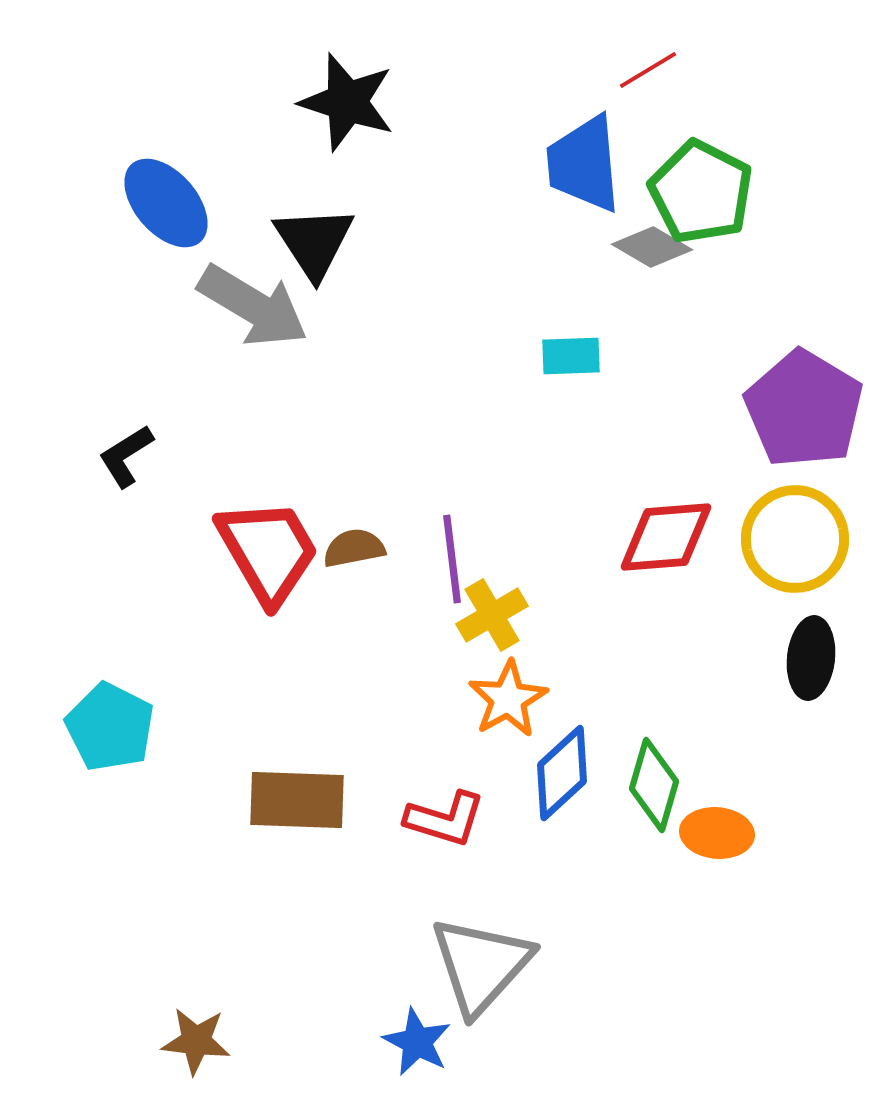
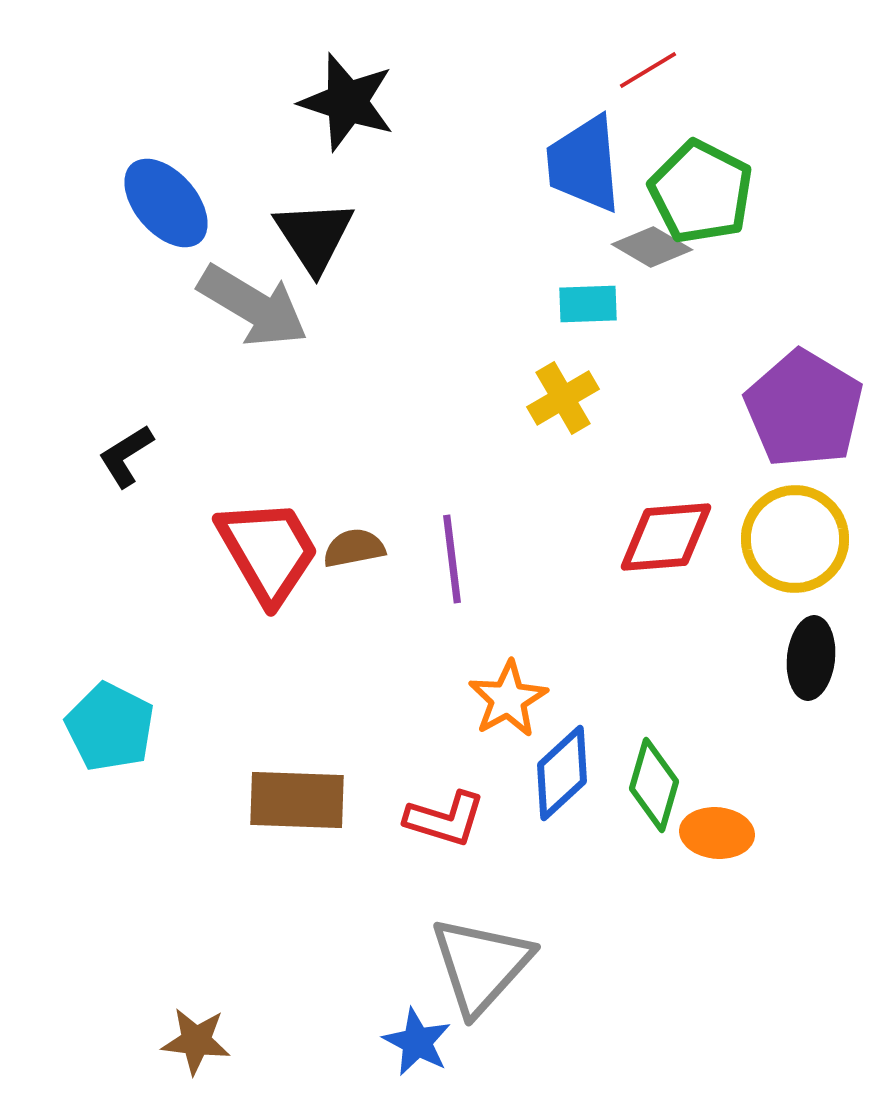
black triangle: moved 6 px up
cyan rectangle: moved 17 px right, 52 px up
yellow cross: moved 71 px right, 217 px up
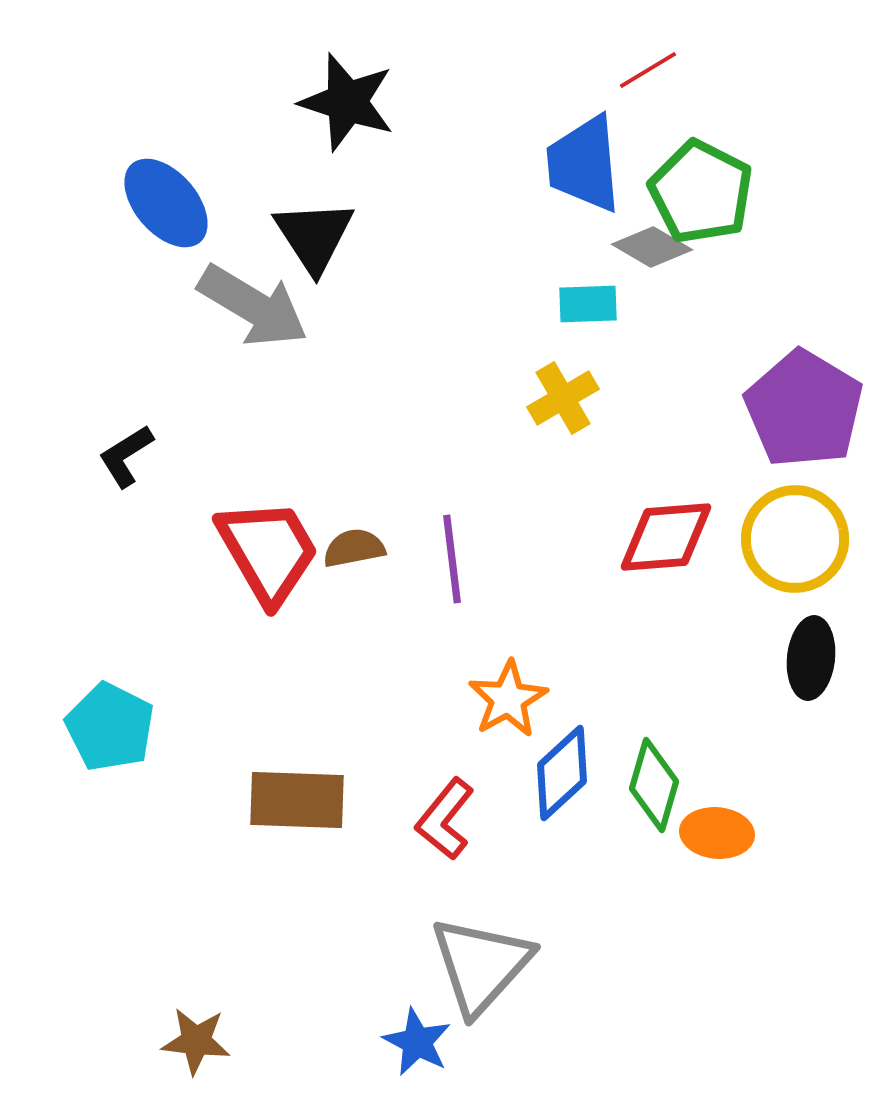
red L-shape: rotated 112 degrees clockwise
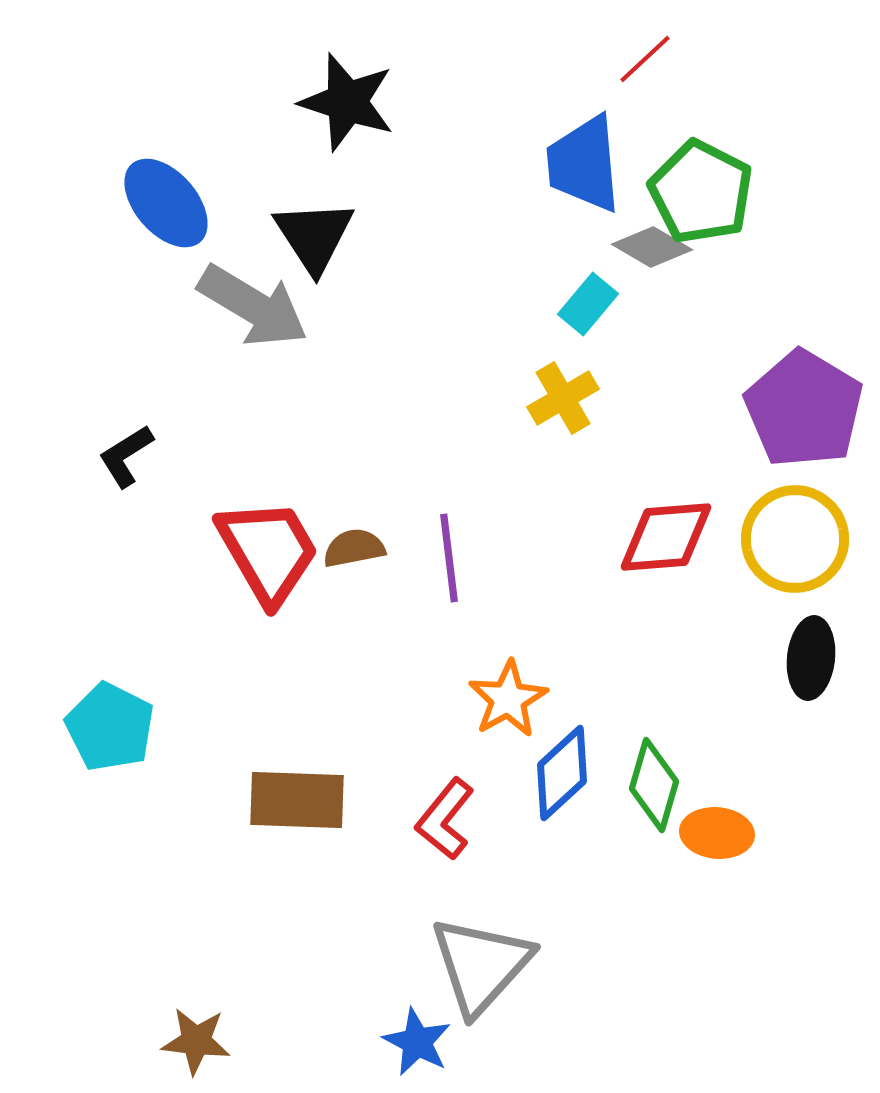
red line: moved 3 px left, 11 px up; rotated 12 degrees counterclockwise
cyan rectangle: rotated 48 degrees counterclockwise
purple line: moved 3 px left, 1 px up
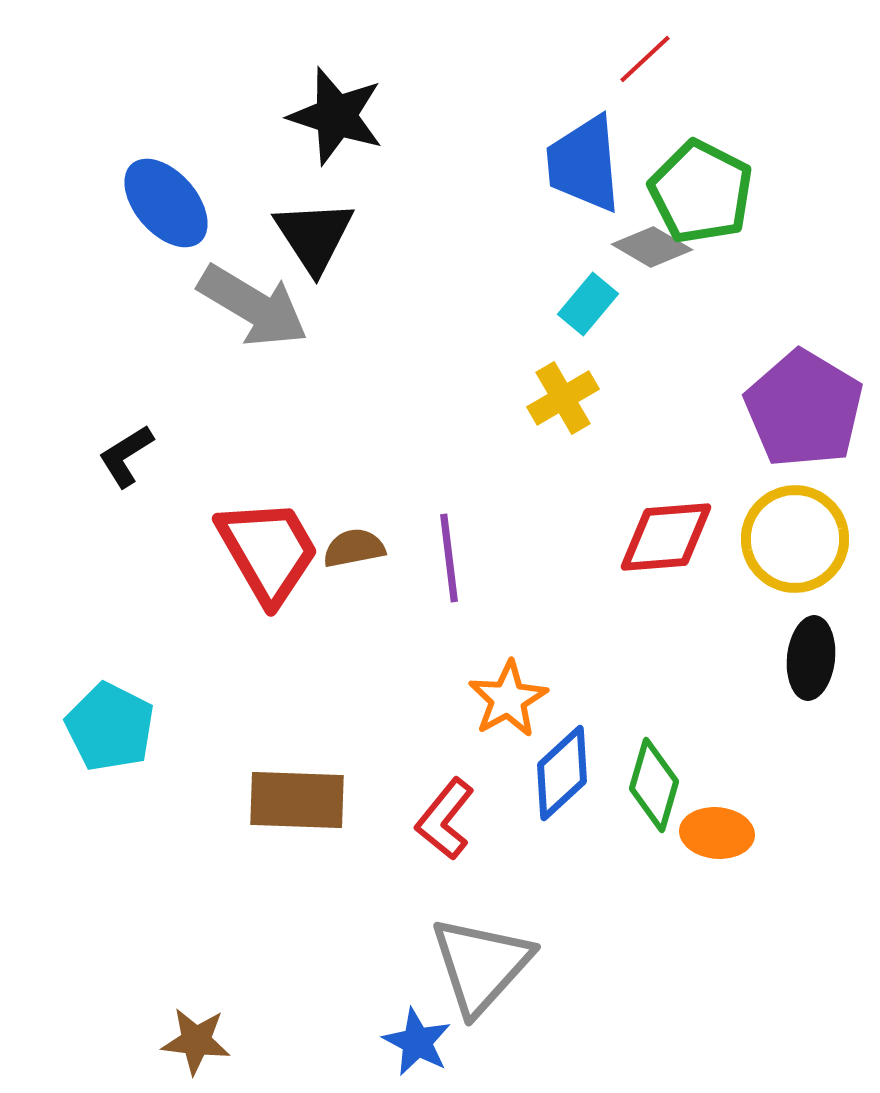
black star: moved 11 px left, 14 px down
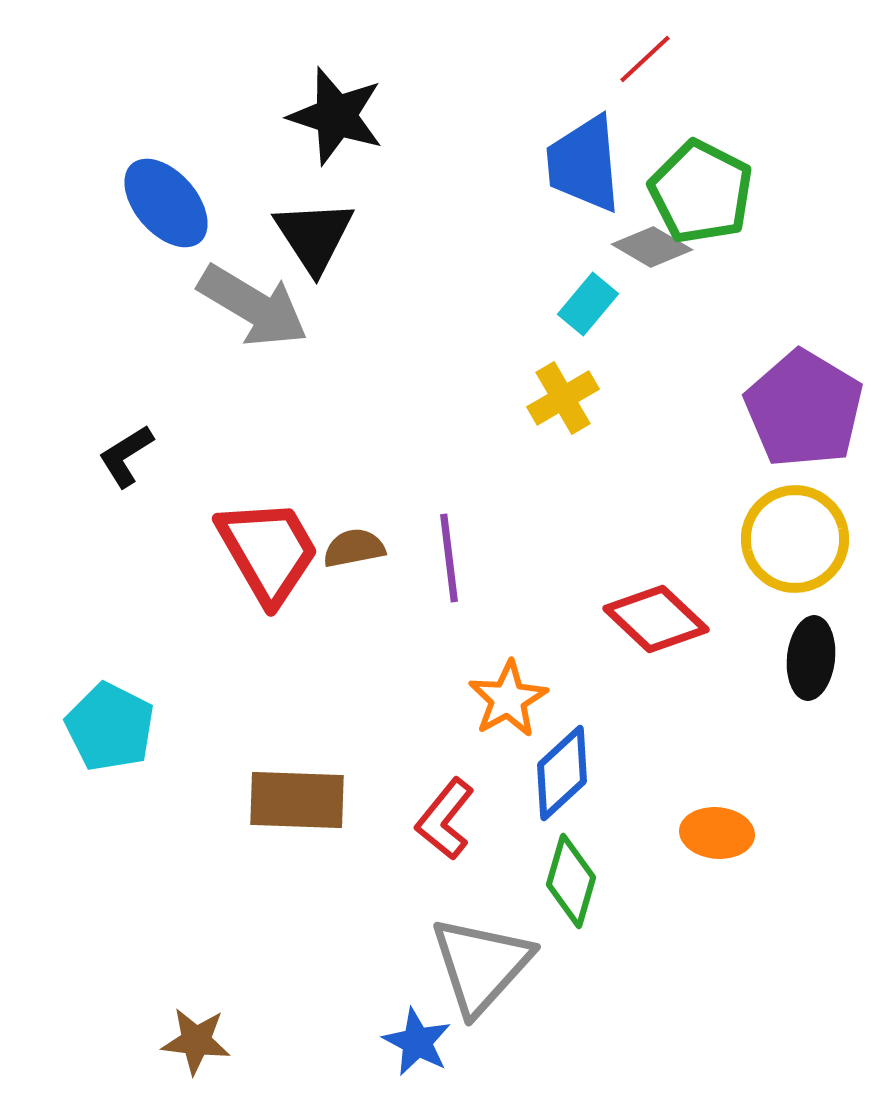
red diamond: moved 10 px left, 82 px down; rotated 48 degrees clockwise
green diamond: moved 83 px left, 96 px down
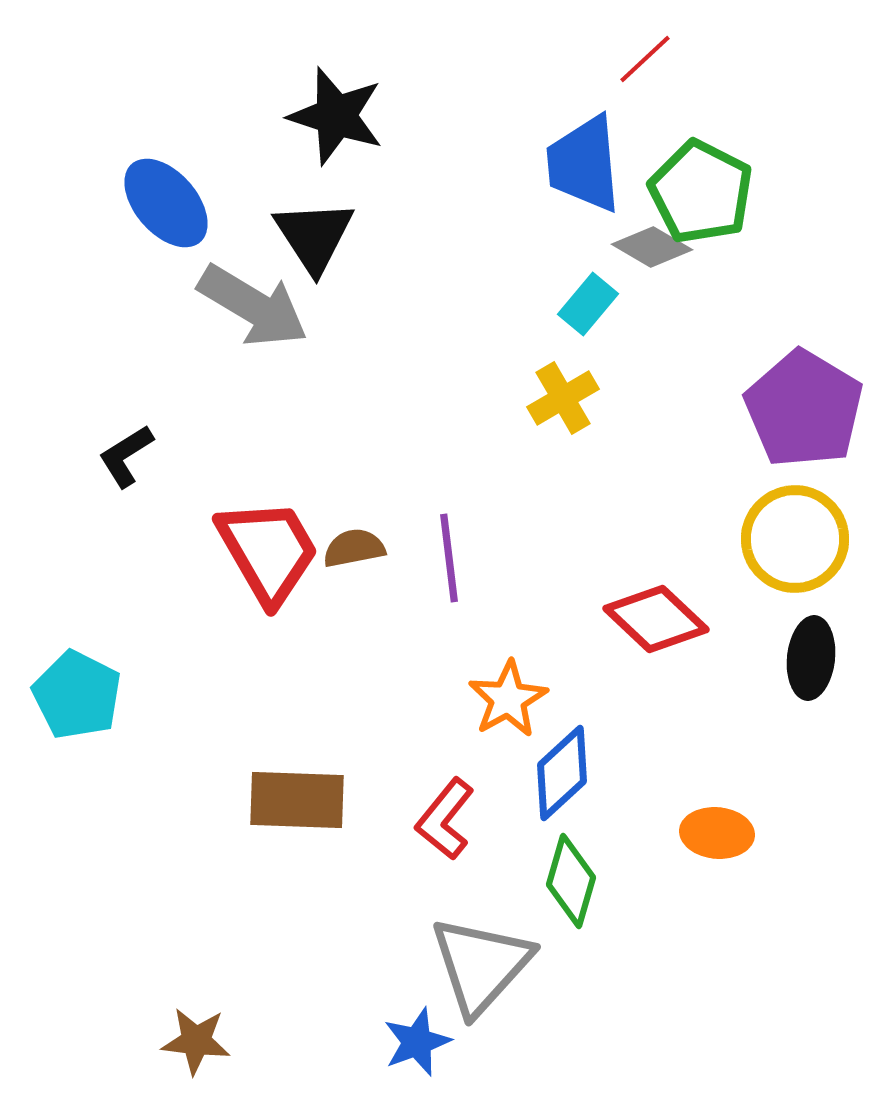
cyan pentagon: moved 33 px left, 32 px up
blue star: rotated 24 degrees clockwise
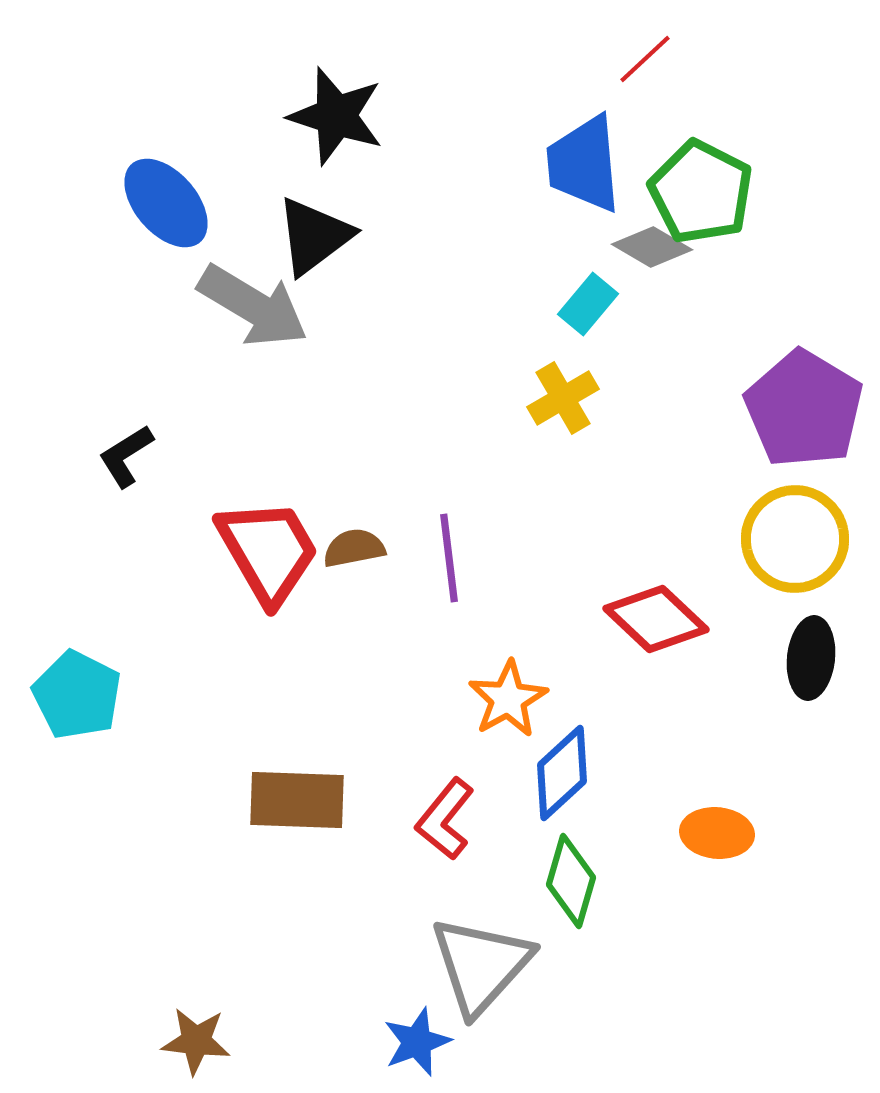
black triangle: rotated 26 degrees clockwise
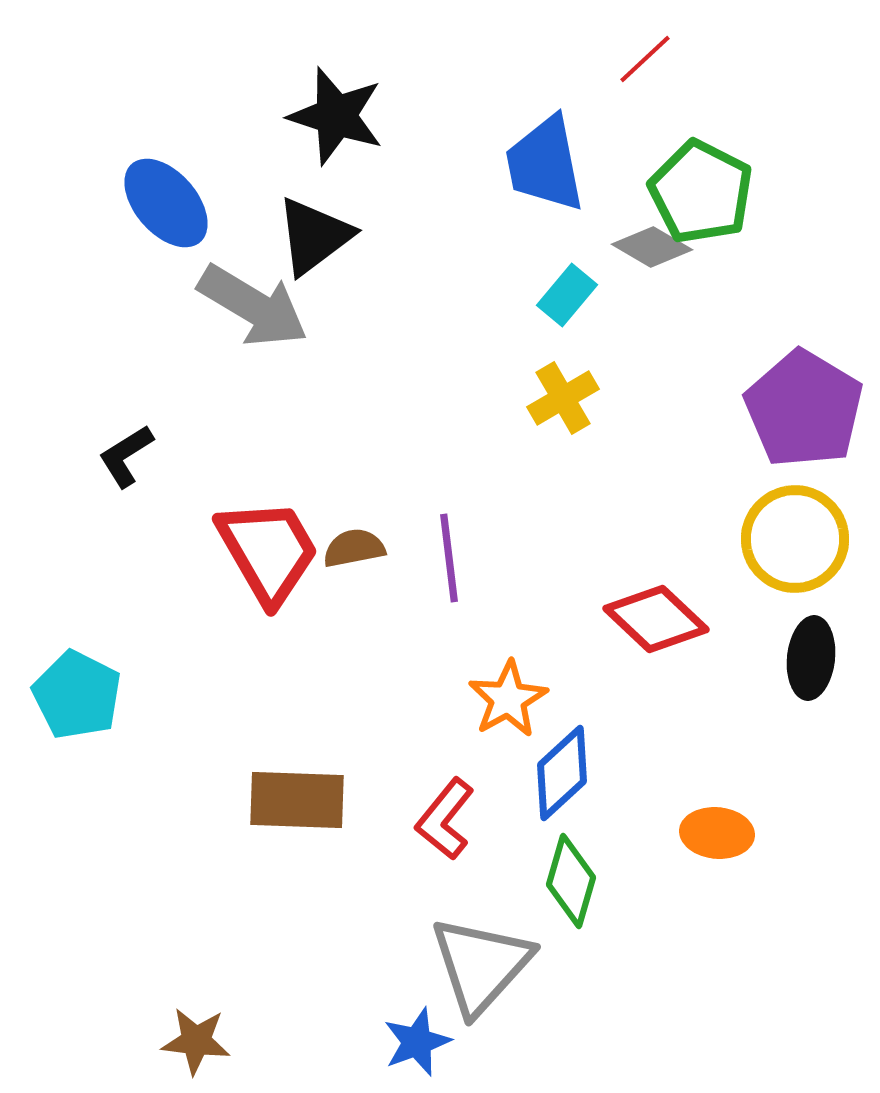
blue trapezoid: moved 39 px left; rotated 6 degrees counterclockwise
cyan rectangle: moved 21 px left, 9 px up
